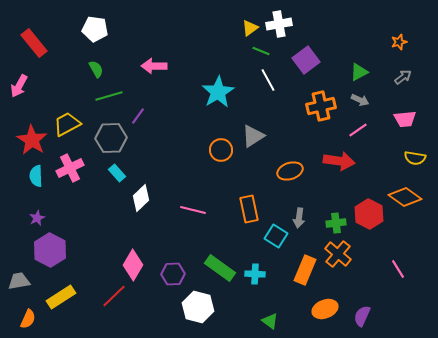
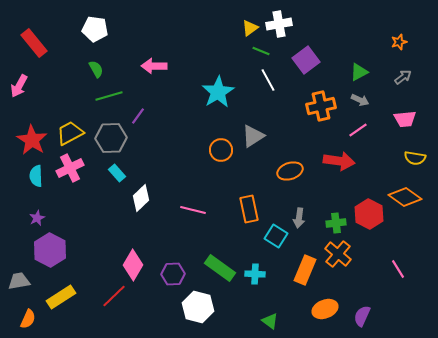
yellow trapezoid at (67, 124): moved 3 px right, 9 px down
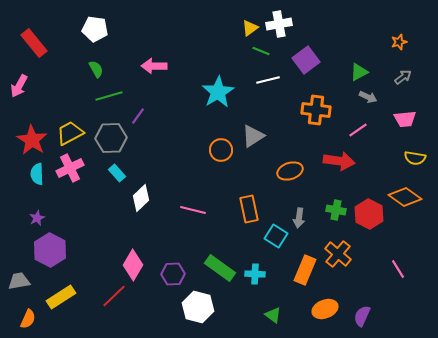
white line at (268, 80): rotated 75 degrees counterclockwise
gray arrow at (360, 100): moved 8 px right, 3 px up
orange cross at (321, 106): moved 5 px left, 4 px down; rotated 20 degrees clockwise
cyan semicircle at (36, 176): moved 1 px right, 2 px up
green cross at (336, 223): moved 13 px up; rotated 18 degrees clockwise
green triangle at (270, 321): moved 3 px right, 6 px up
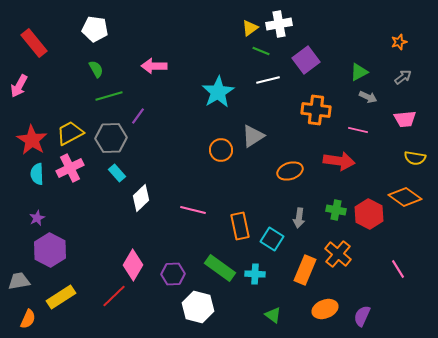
pink line at (358, 130): rotated 48 degrees clockwise
orange rectangle at (249, 209): moved 9 px left, 17 px down
cyan square at (276, 236): moved 4 px left, 3 px down
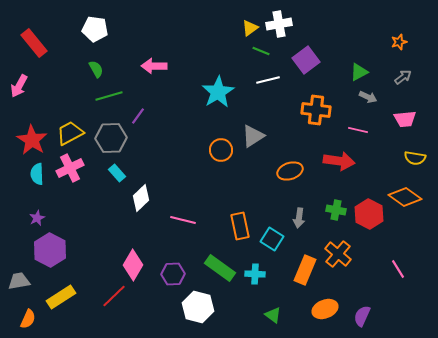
pink line at (193, 210): moved 10 px left, 10 px down
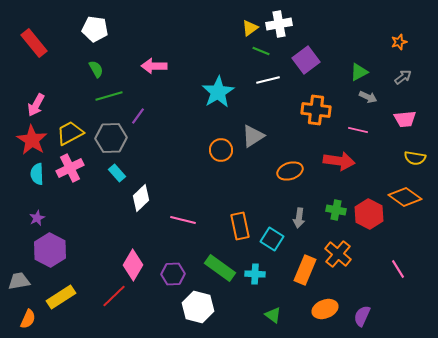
pink arrow at (19, 86): moved 17 px right, 19 px down
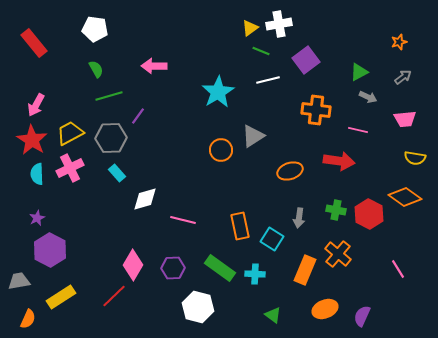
white diamond at (141, 198): moved 4 px right, 1 px down; rotated 28 degrees clockwise
purple hexagon at (173, 274): moved 6 px up
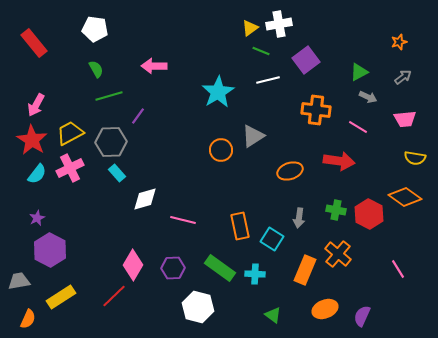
pink line at (358, 130): moved 3 px up; rotated 18 degrees clockwise
gray hexagon at (111, 138): moved 4 px down
cyan semicircle at (37, 174): rotated 140 degrees counterclockwise
